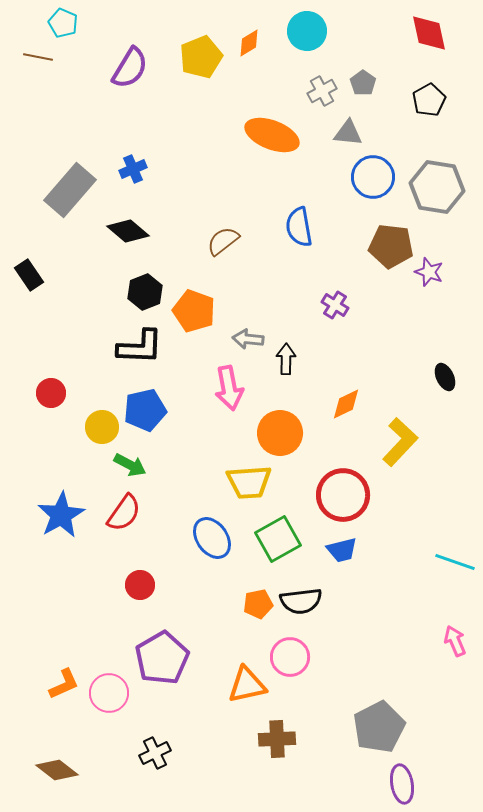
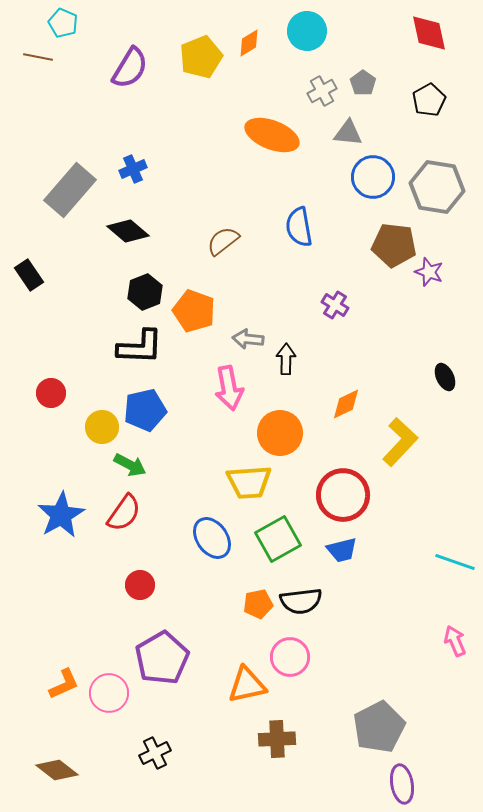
brown pentagon at (391, 246): moved 3 px right, 1 px up
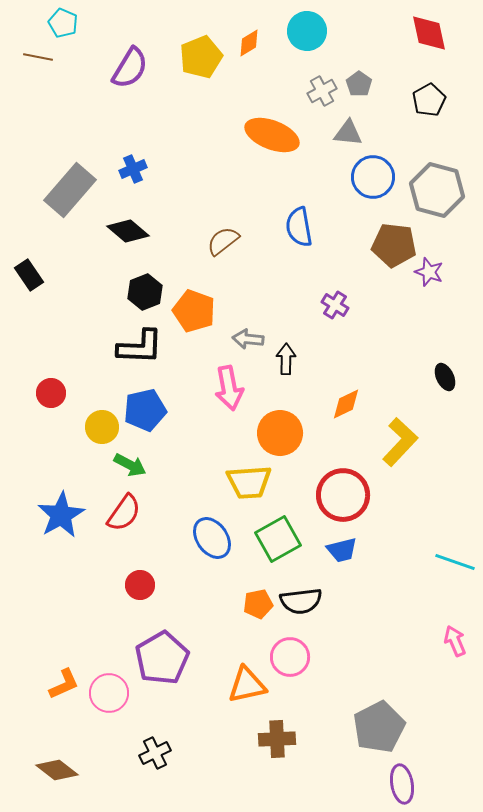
gray pentagon at (363, 83): moved 4 px left, 1 px down
gray hexagon at (437, 187): moved 3 px down; rotated 6 degrees clockwise
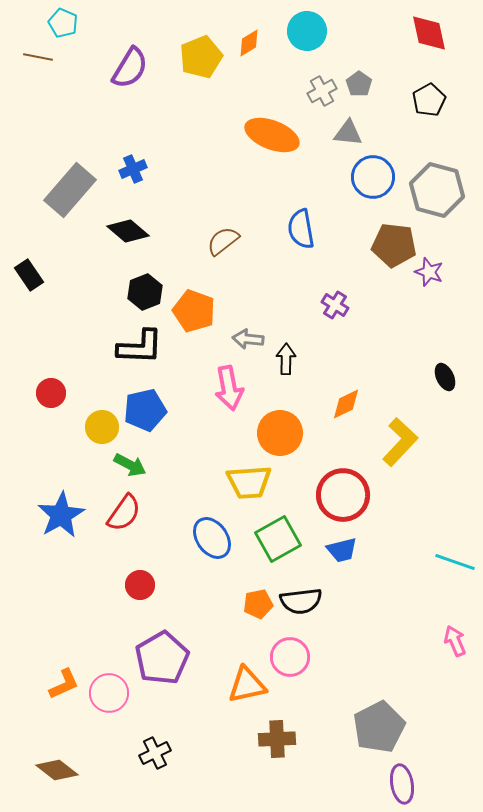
blue semicircle at (299, 227): moved 2 px right, 2 px down
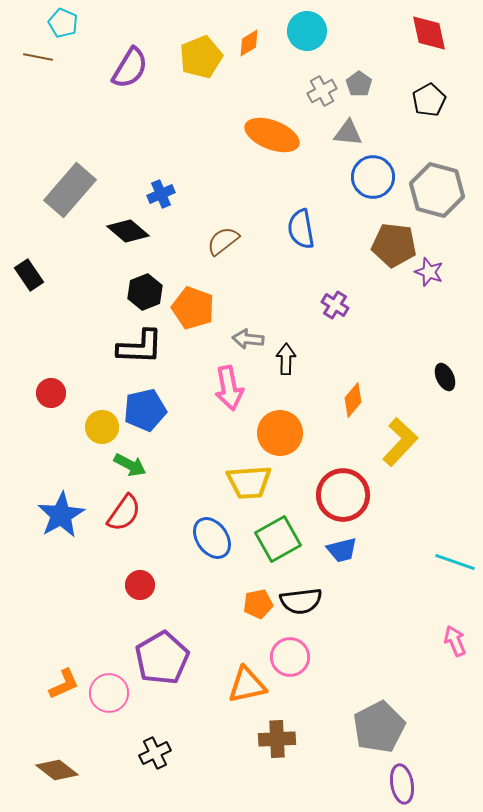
blue cross at (133, 169): moved 28 px right, 25 px down
orange pentagon at (194, 311): moved 1 px left, 3 px up
orange diamond at (346, 404): moved 7 px right, 4 px up; rotated 24 degrees counterclockwise
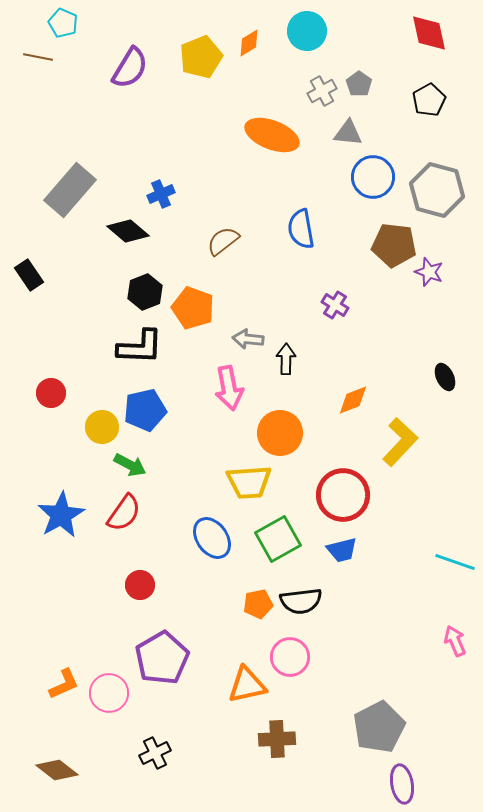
orange diamond at (353, 400): rotated 28 degrees clockwise
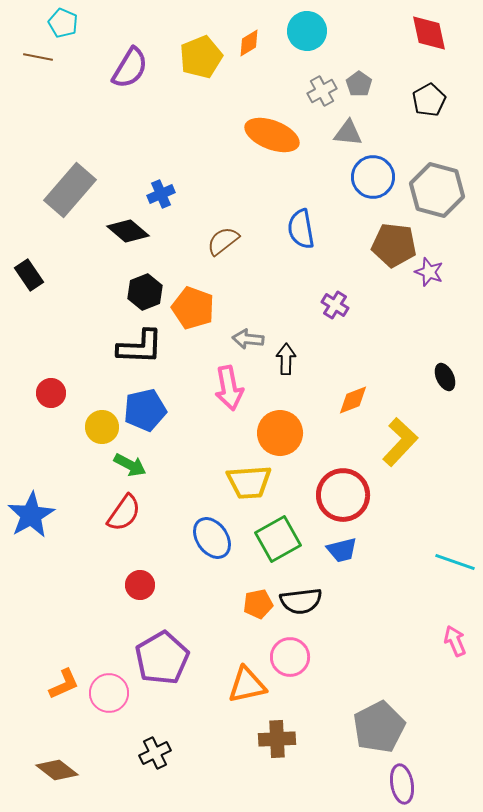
blue star at (61, 515): moved 30 px left
